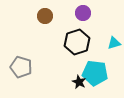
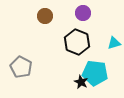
black hexagon: rotated 20 degrees counterclockwise
gray pentagon: rotated 10 degrees clockwise
black star: moved 2 px right
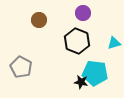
brown circle: moved 6 px left, 4 px down
black hexagon: moved 1 px up
black star: rotated 16 degrees counterclockwise
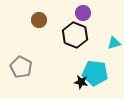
black hexagon: moved 2 px left, 6 px up
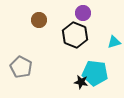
cyan triangle: moved 1 px up
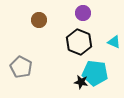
black hexagon: moved 4 px right, 7 px down
cyan triangle: rotated 40 degrees clockwise
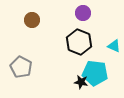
brown circle: moved 7 px left
cyan triangle: moved 4 px down
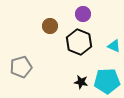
purple circle: moved 1 px down
brown circle: moved 18 px right, 6 px down
gray pentagon: rotated 30 degrees clockwise
cyan pentagon: moved 12 px right, 8 px down; rotated 10 degrees counterclockwise
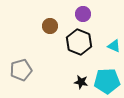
gray pentagon: moved 3 px down
